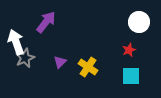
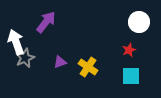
purple triangle: rotated 24 degrees clockwise
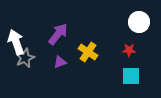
purple arrow: moved 12 px right, 12 px down
red star: rotated 24 degrees clockwise
yellow cross: moved 15 px up
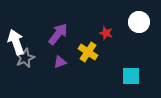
red star: moved 23 px left, 17 px up; rotated 16 degrees clockwise
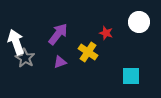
gray star: rotated 18 degrees counterclockwise
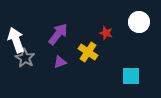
white arrow: moved 2 px up
